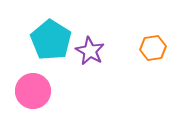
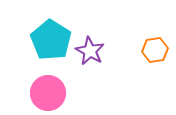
orange hexagon: moved 2 px right, 2 px down
pink circle: moved 15 px right, 2 px down
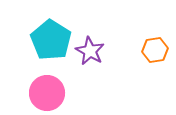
pink circle: moved 1 px left
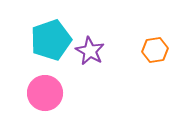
cyan pentagon: rotated 21 degrees clockwise
pink circle: moved 2 px left
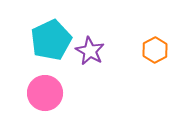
cyan pentagon: rotated 6 degrees counterclockwise
orange hexagon: rotated 20 degrees counterclockwise
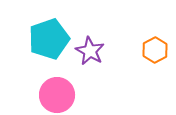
cyan pentagon: moved 2 px left, 1 px up; rotated 6 degrees clockwise
pink circle: moved 12 px right, 2 px down
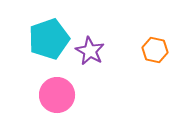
orange hexagon: rotated 20 degrees counterclockwise
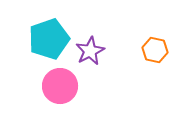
purple star: rotated 16 degrees clockwise
pink circle: moved 3 px right, 9 px up
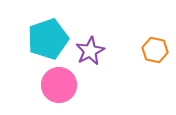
cyan pentagon: moved 1 px left
pink circle: moved 1 px left, 1 px up
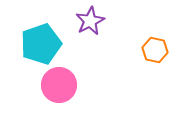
cyan pentagon: moved 7 px left, 5 px down
purple star: moved 30 px up
